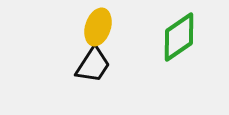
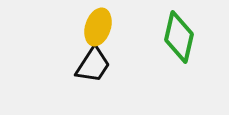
green diamond: rotated 42 degrees counterclockwise
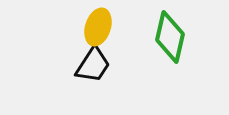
green diamond: moved 9 px left
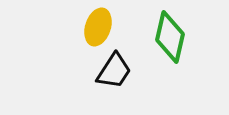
black trapezoid: moved 21 px right, 6 px down
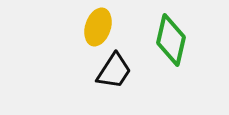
green diamond: moved 1 px right, 3 px down
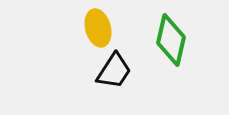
yellow ellipse: moved 1 px down; rotated 33 degrees counterclockwise
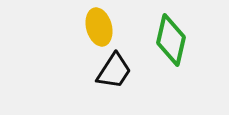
yellow ellipse: moved 1 px right, 1 px up
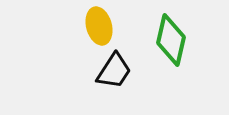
yellow ellipse: moved 1 px up
